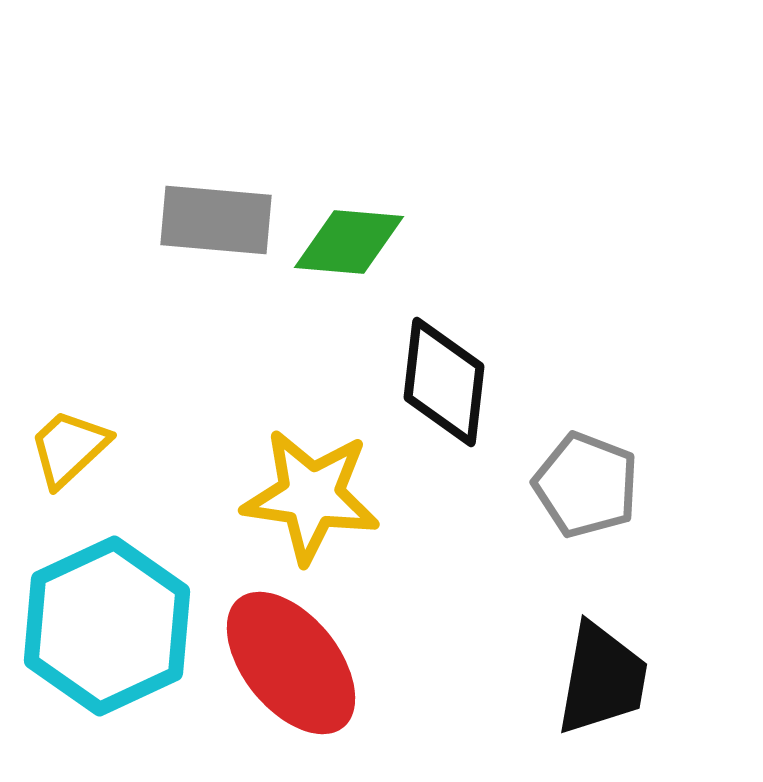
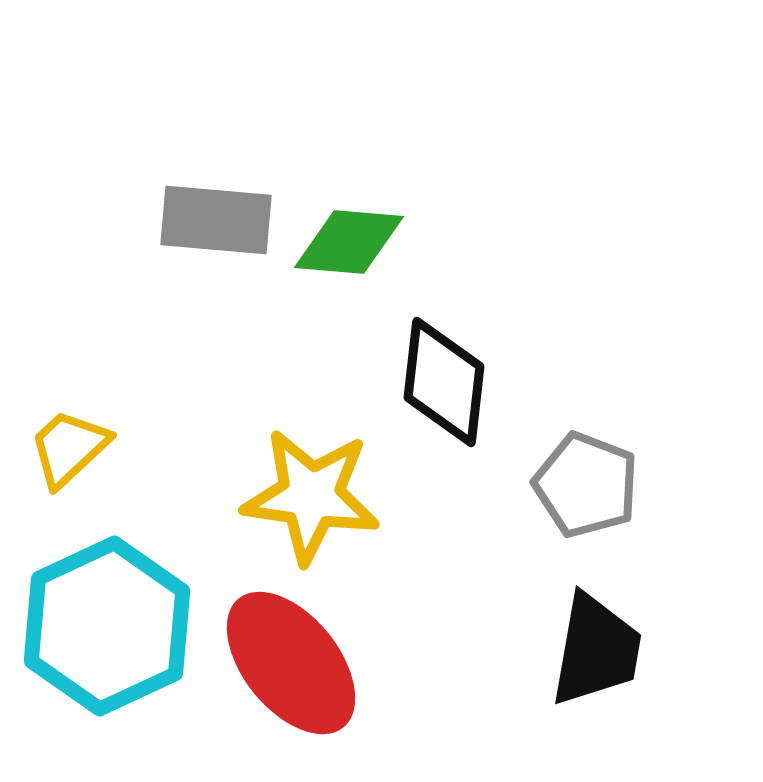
black trapezoid: moved 6 px left, 29 px up
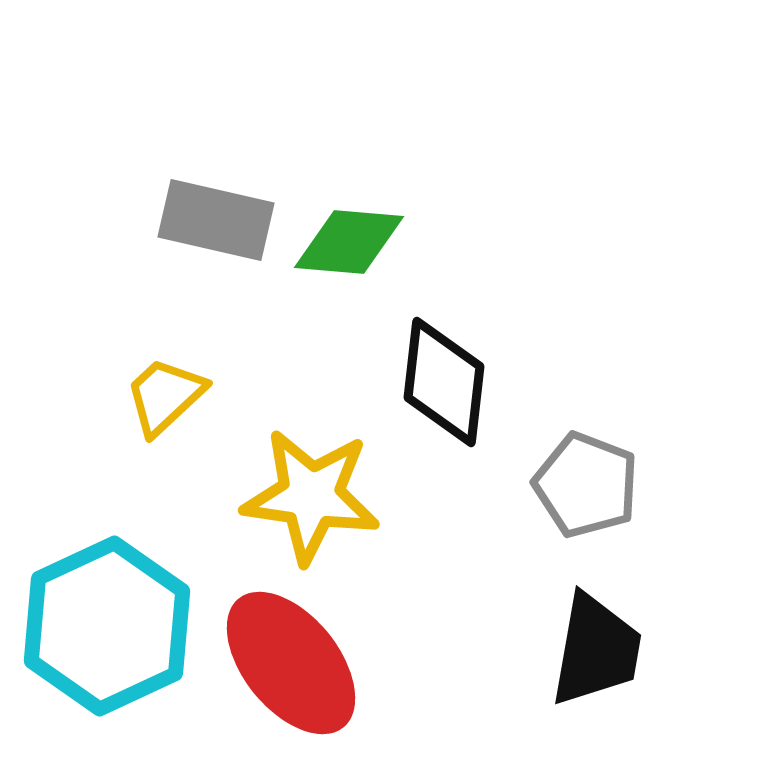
gray rectangle: rotated 8 degrees clockwise
yellow trapezoid: moved 96 px right, 52 px up
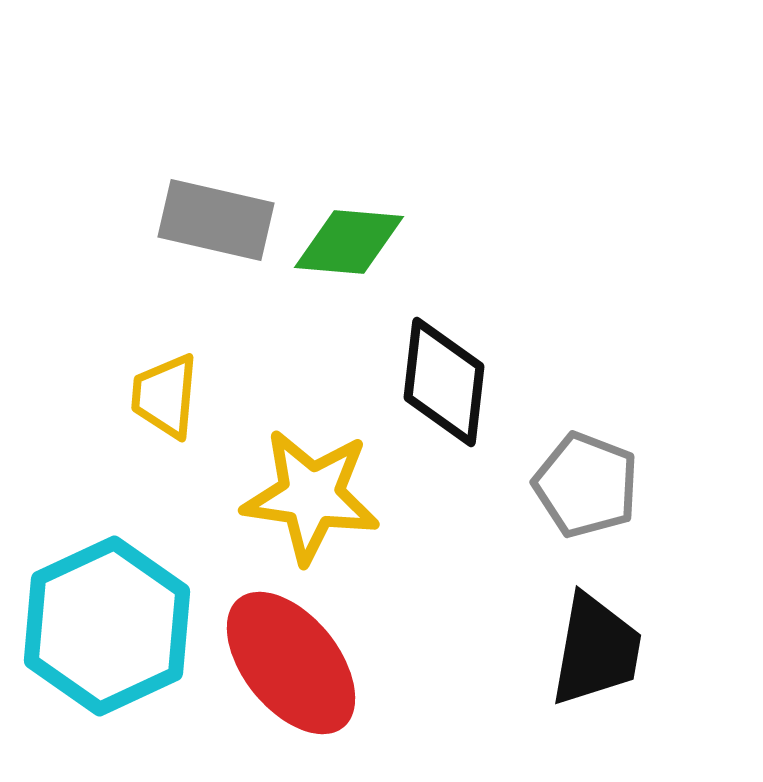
yellow trapezoid: rotated 42 degrees counterclockwise
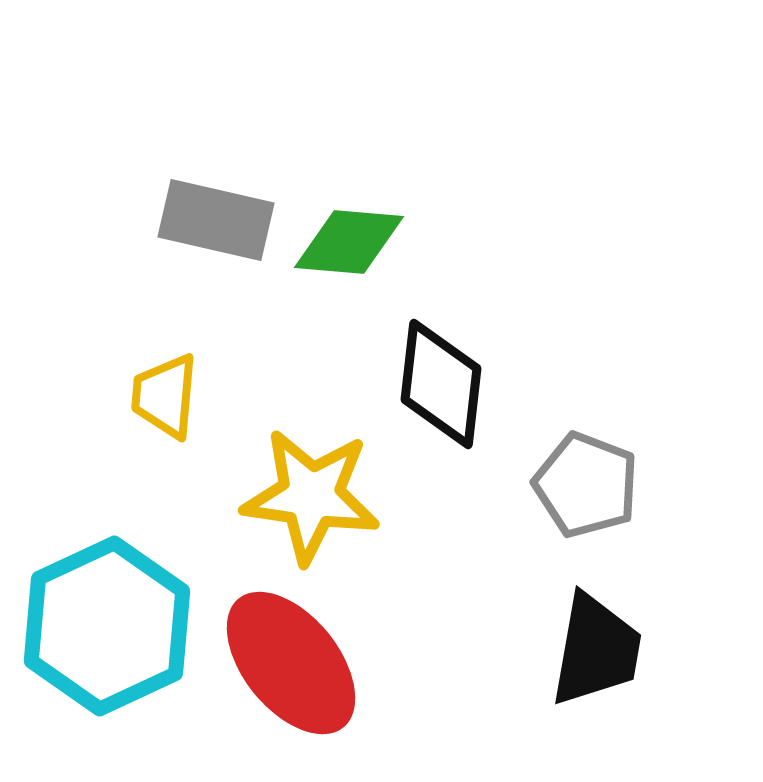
black diamond: moved 3 px left, 2 px down
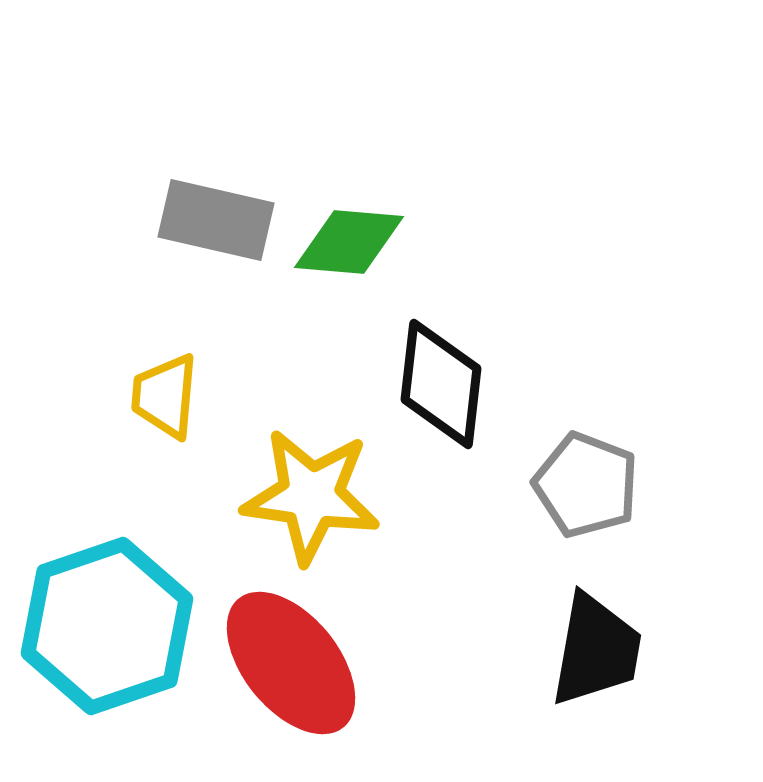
cyan hexagon: rotated 6 degrees clockwise
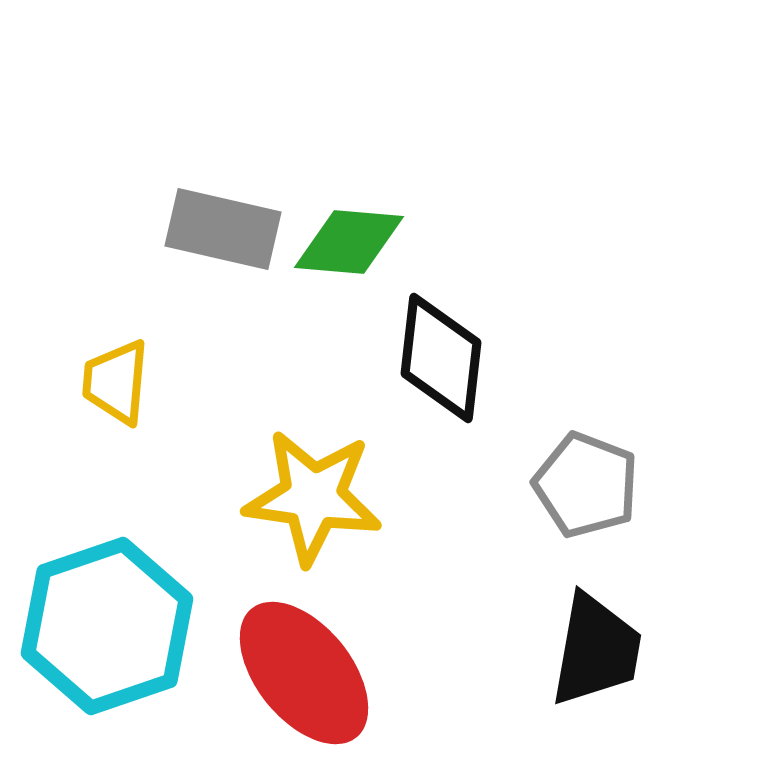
gray rectangle: moved 7 px right, 9 px down
black diamond: moved 26 px up
yellow trapezoid: moved 49 px left, 14 px up
yellow star: moved 2 px right, 1 px down
red ellipse: moved 13 px right, 10 px down
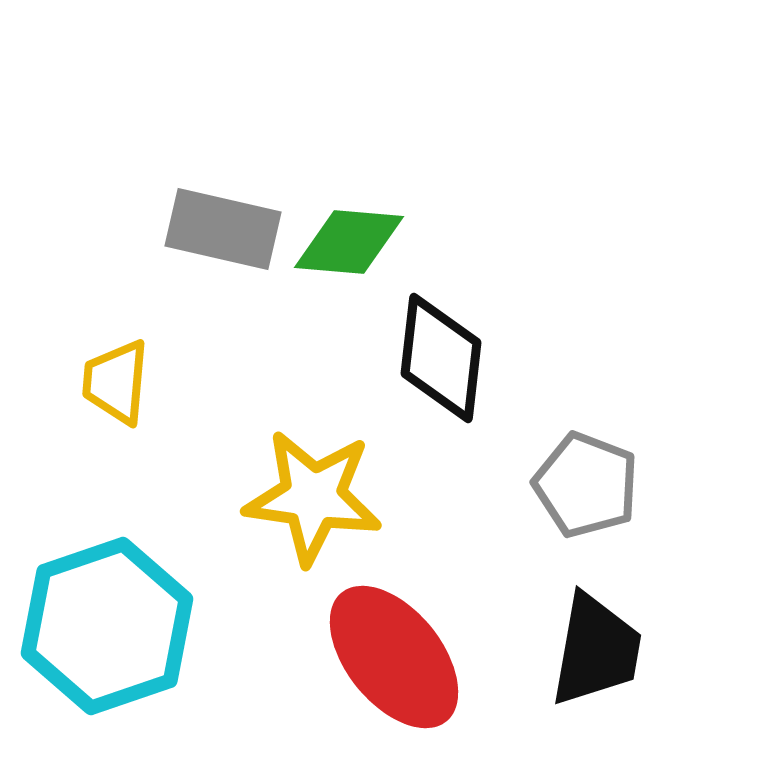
red ellipse: moved 90 px right, 16 px up
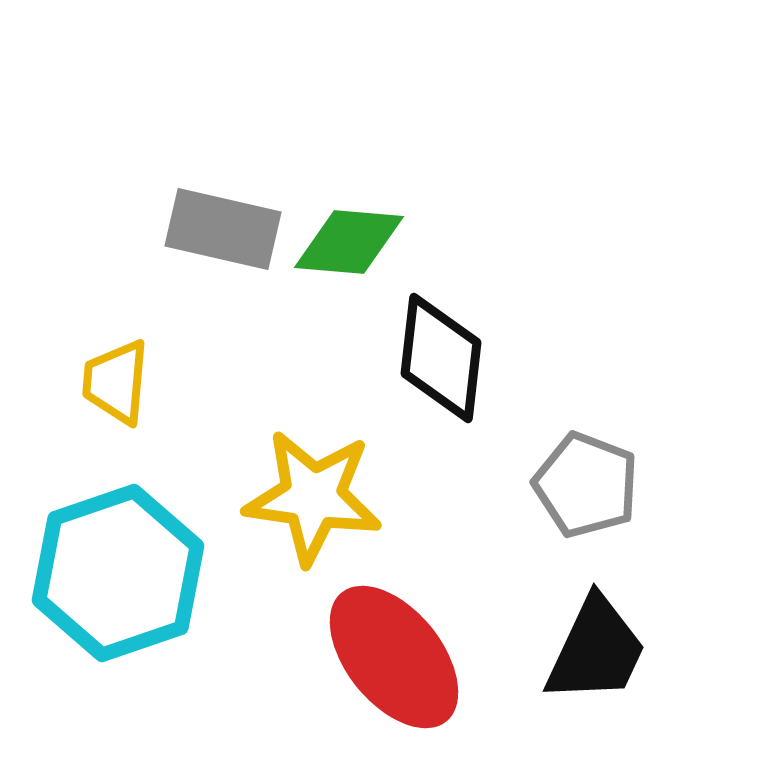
cyan hexagon: moved 11 px right, 53 px up
black trapezoid: rotated 15 degrees clockwise
